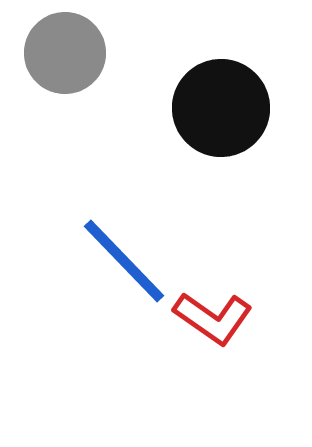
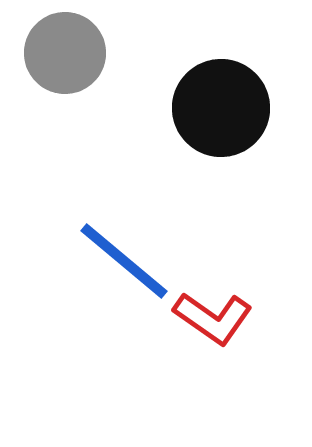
blue line: rotated 6 degrees counterclockwise
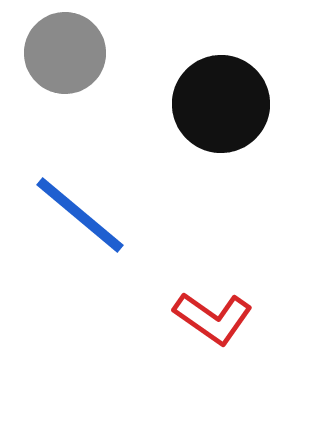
black circle: moved 4 px up
blue line: moved 44 px left, 46 px up
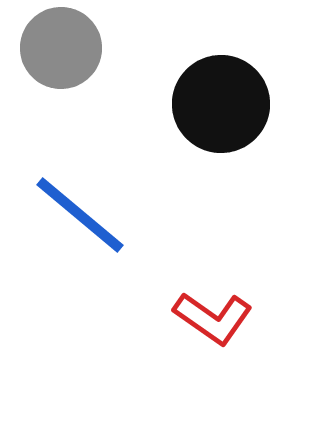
gray circle: moved 4 px left, 5 px up
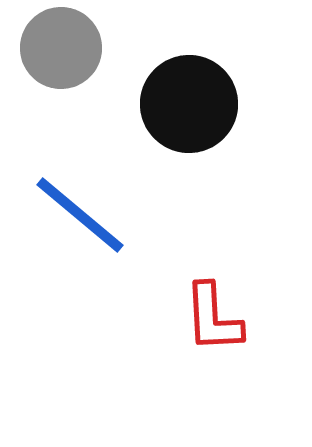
black circle: moved 32 px left
red L-shape: rotated 52 degrees clockwise
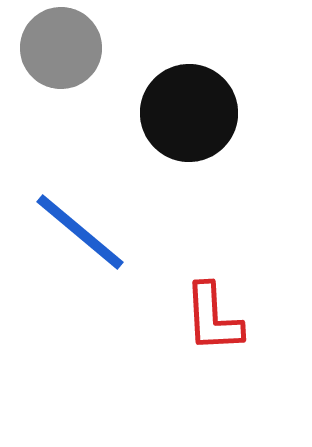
black circle: moved 9 px down
blue line: moved 17 px down
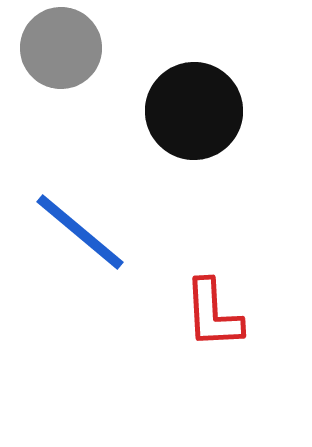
black circle: moved 5 px right, 2 px up
red L-shape: moved 4 px up
